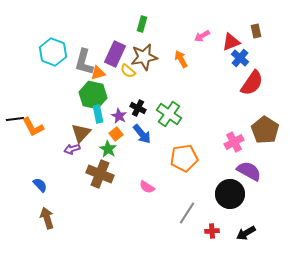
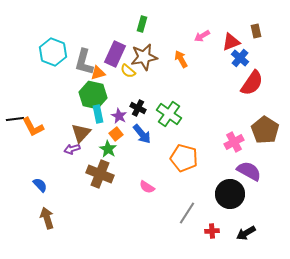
orange pentagon: rotated 24 degrees clockwise
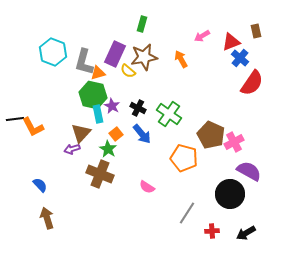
purple star: moved 7 px left, 10 px up
brown pentagon: moved 54 px left, 5 px down; rotated 8 degrees counterclockwise
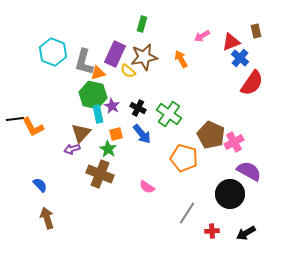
orange square: rotated 24 degrees clockwise
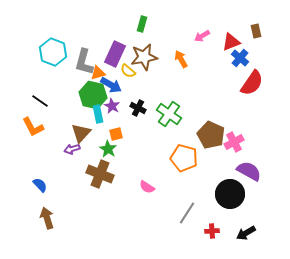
black line: moved 25 px right, 18 px up; rotated 42 degrees clockwise
blue arrow: moved 31 px left, 49 px up; rotated 20 degrees counterclockwise
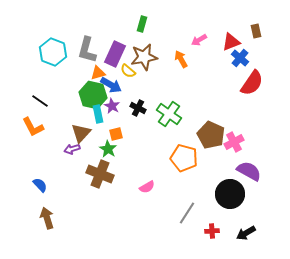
pink arrow: moved 3 px left, 4 px down
gray L-shape: moved 3 px right, 12 px up
pink semicircle: rotated 63 degrees counterclockwise
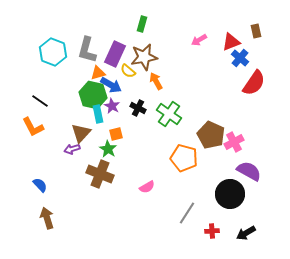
orange arrow: moved 25 px left, 22 px down
red semicircle: moved 2 px right
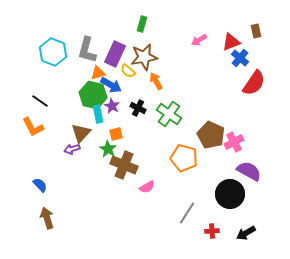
brown cross: moved 24 px right, 9 px up
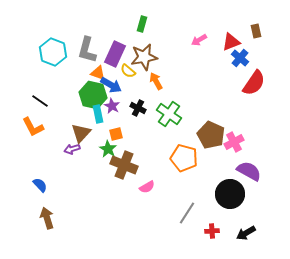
orange triangle: rotated 35 degrees clockwise
